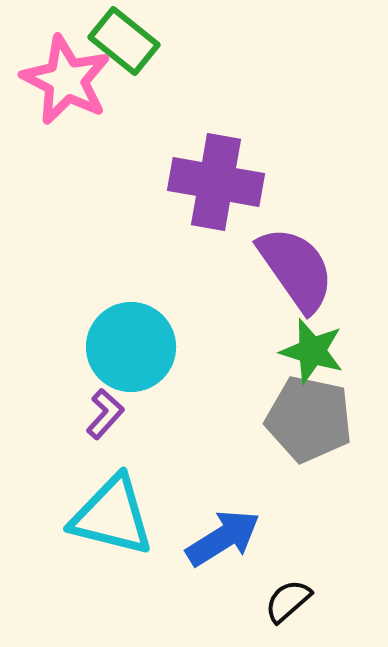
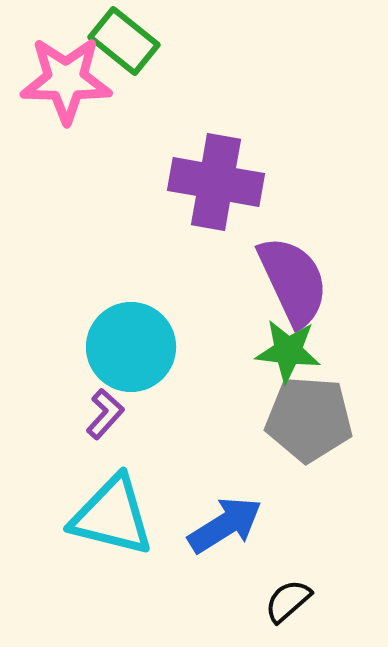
pink star: rotated 26 degrees counterclockwise
purple semicircle: moved 3 px left, 12 px down; rotated 10 degrees clockwise
green star: moved 24 px left; rotated 10 degrees counterclockwise
gray pentagon: rotated 8 degrees counterclockwise
blue arrow: moved 2 px right, 13 px up
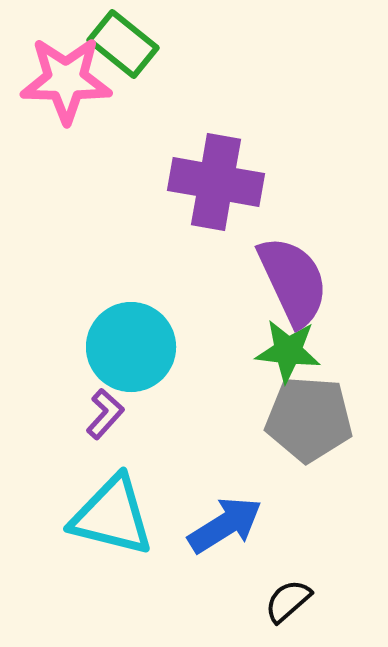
green rectangle: moved 1 px left, 3 px down
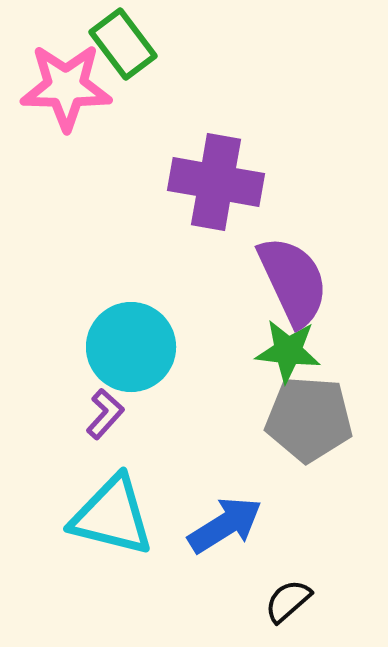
green rectangle: rotated 14 degrees clockwise
pink star: moved 7 px down
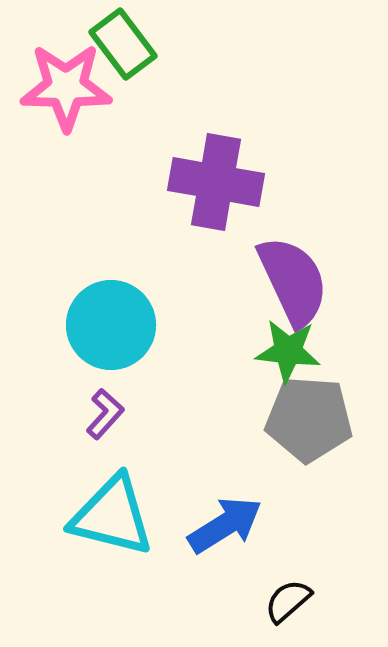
cyan circle: moved 20 px left, 22 px up
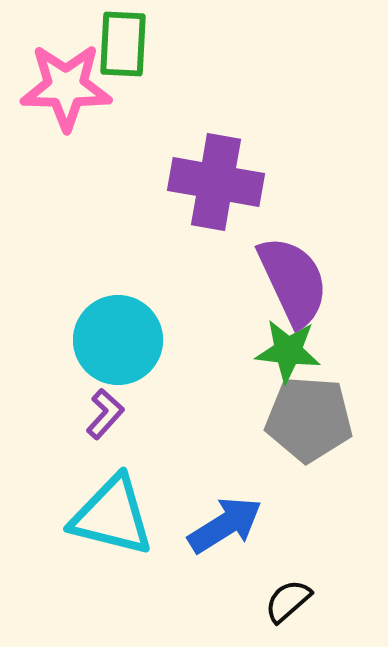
green rectangle: rotated 40 degrees clockwise
cyan circle: moved 7 px right, 15 px down
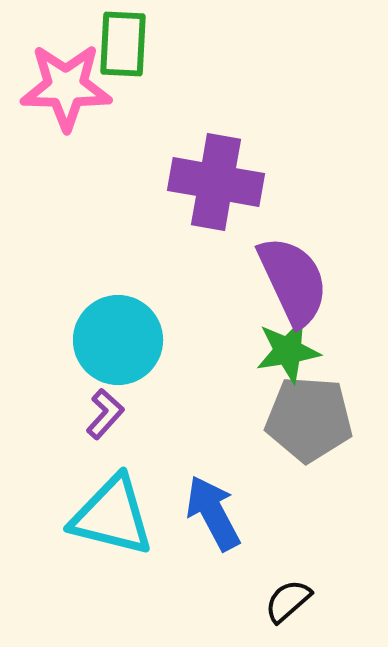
green star: rotated 16 degrees counterclockwise
blue arrow: moved 12 px left, 12 px up; rotated 86 degrees counterclockwise
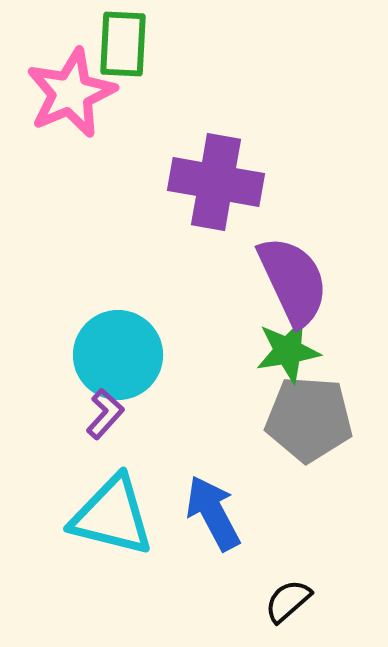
pink star: moved 5 px right, 6 px down; rotated 24 degrees counterclockwise
cyan circle: moved 15 px down
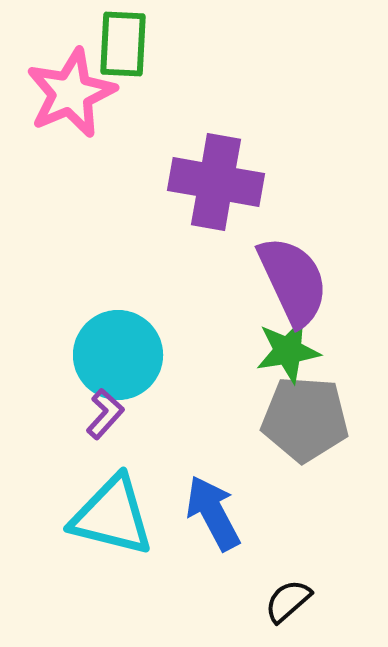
gray pentagon: moved 4 px left
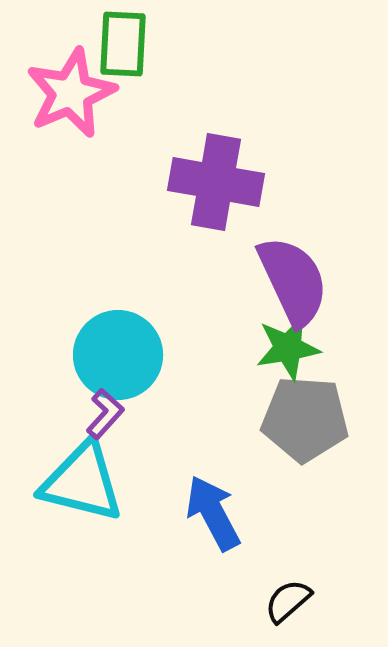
green star: moved 3 px up
cyan triangle: moved 30 px left, 34 px up
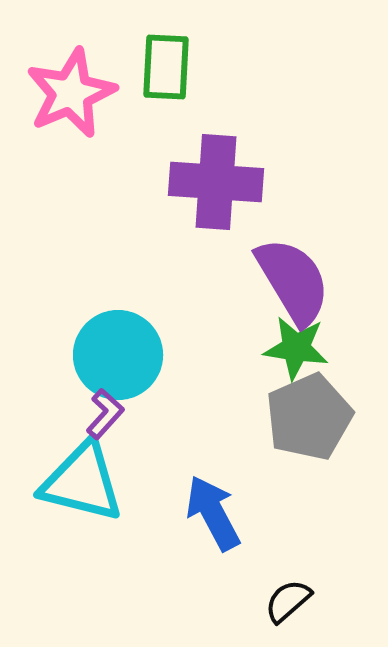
green rectangle: moved 43 px right, 23 px down
purple cross: rotated 6 degrees counterclockwise
purple semicircle: rotated 6 degrees counterclockwise
green star: moved 8 px right; rotated 18 degrees clockwise
gray pentagon: moved 4 px right, 2 px up; rotated 28 degrees counterclockwise
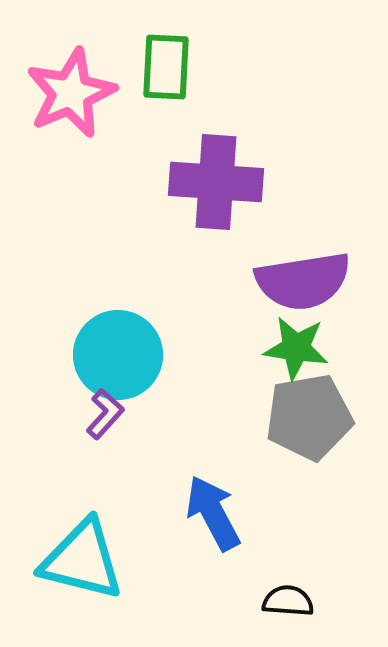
purple semicircle: moved 10 px right; rotated 112 degrees clockwise
gray pentagon: rotated 14 degrees clockwise
cyan triangle: moved 78 px down
black semicircle: rotated 45 degrees clockwise
